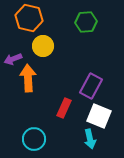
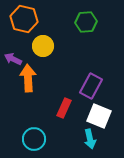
orange hexagon: moved 5 px left, 1 px down
purple arrow: rotated 48 degrees clockwise
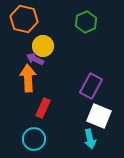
green hexagon: rotated 20 degrees counterclockwise
purple arrow: moved 22 px right
red rectangle: moved 21 px left
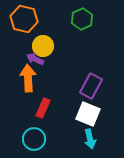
green hexagon: moved 4 px left, 3 px up
white square: moved 11 px left, 2 px up
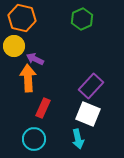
orange hexagon: moved 2 px left, 1 px up
yellow circle: moved 29 px left
purple rectangle: rotated 15 degrees clockwise
cyan arrow: moved 12 px left
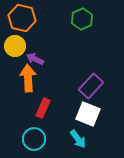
yellow circle: moved 1 px right
cyan arrow: rotated 24 degrees counterclockwise
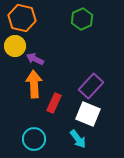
orange arrow: moved 6 px right, 6 px down
red rectangle: moved 11 px right, 5 px up
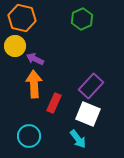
cyan circle: moved 5 px left, 3 px up
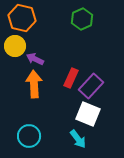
red rectangle: moved 17 px right, 25 px up
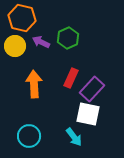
green hexagon: moved 14 px left, 19 px down
purple arrow: moved 6 px right, 17 px up
purple rectangle: moved 1 px right, 3 px down
white square: rotated 10 degrees counterclockwise
cyan arrow: moved 4 px left, 2 px up
